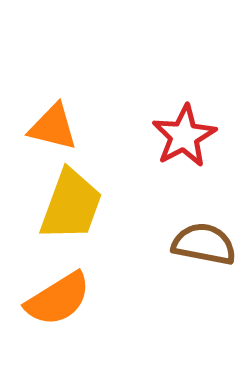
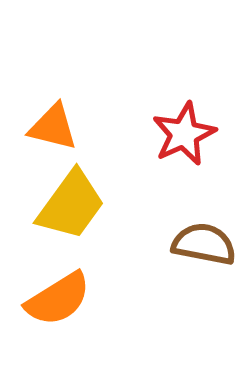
red star: moved 2 px up; rotated 4 degrees clockwise
yellow trapezoid: rotated 16 degrees clockwise
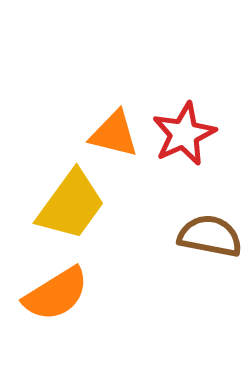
orange triangle: moved 61 px right, 7 px down
brown semicircle: moved 6 px right, 8 px up
orange semicircle: moved 2 px left, 5 px up
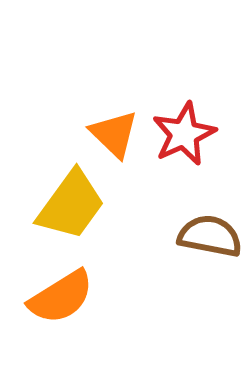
orange triangle: rotated 30 degrees clockwise
orange semicircle: moved 5 px right, 3 px down
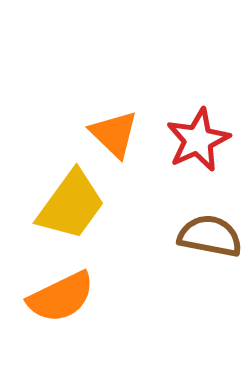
red star: moved 14 px right, 6 px down
orange semicircle: rotated 6 degrees clockwise
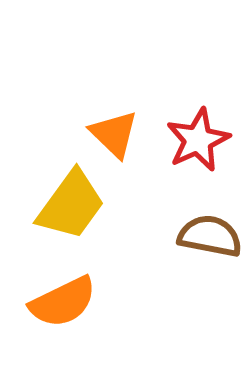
orange semicircle: moved 2 px right, 5 px down
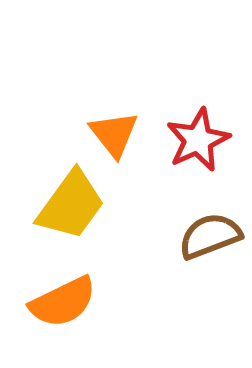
orange triangle: rotated 8 degrees clockwise
brown semicircle: rotated 32 degrees counterclockwise
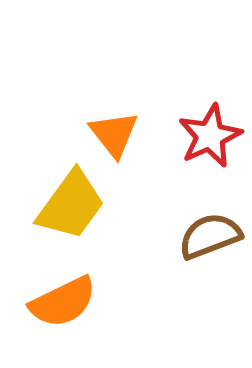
red star: moved 12 px right, 4 px up
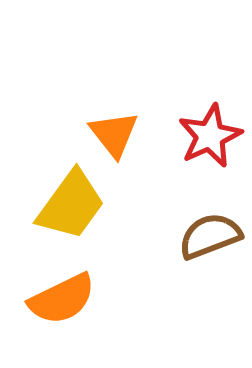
orange semicircle: moved 1 px left, 3 px up
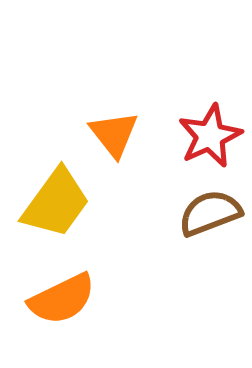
yellow trapezoid: moved 15 px left, 2 px up
brown semicircle: moved 23 px up
